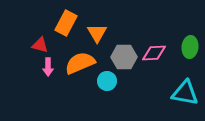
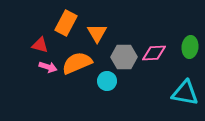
orange semicircle: moved 3 px left
pink arrow: rotated 72 degrees counterclockwise
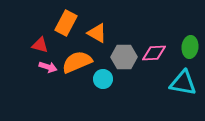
orange triangle: rotated 30 degrees counterclockwise
orange semicircle: moved 1 px up
cyan circle: moved 4 px left, 2 px up
cyan triangle: moved 2 px left, 10 px up
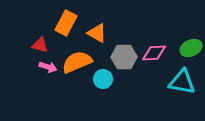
green ellipse: moved 1 px right, 1 px down; rotated 60 degrees clockwise
cyan triangle: moved 1 px left, 1 px up
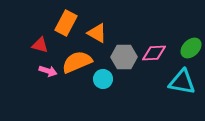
green ellipse: rotated 20 degrees counterclockwise
pink arrow: moved 4 px down
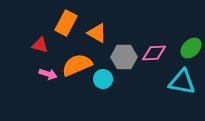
orange semicircle: moved 3 px down
pink arrow: moved 3 px down
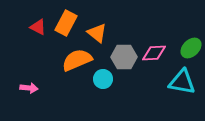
orange triangle: rotated 10 degrees clockwise
red triangle: moved 2 px left, 18 px up; rotated 12 degrees clockwise
orange semicircle: moved 5 px up
pink arrow: moved 19 px left, 14 px down; rotated 12 degrees counterclockwise
